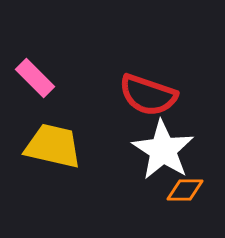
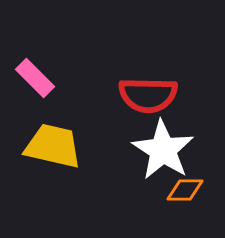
red semicircle: rotated 18 degrees counterclockwise
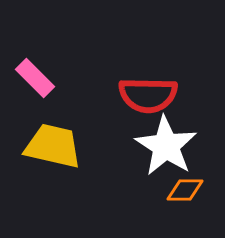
white star: moved 3 px right, 4 px up
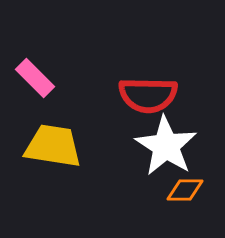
yellow trapezoid: rotated 4 degrees counterclockwise
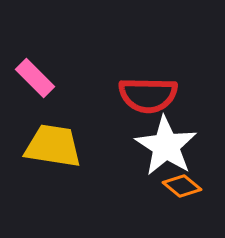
orange diamond: moved 3 px left, 4 px up; rotated 39 degrees clockwise
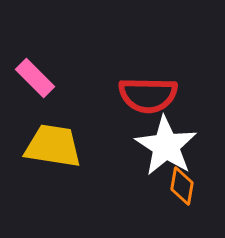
orange diamond: rotated 60 degrees clockwise
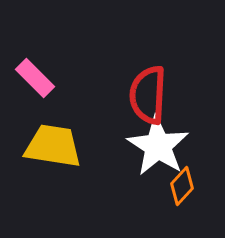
red semicircle: rotated 92 degrees clockwise
white star: moved 8 px left
orange diamond: rotated 33 degrees clockwise
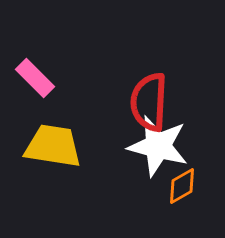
red semicircle: moved 1 px right, 7 px down
white star: rotated 18 degrees counterclockwise
orange diamond: rotated 18 degrees clockwise
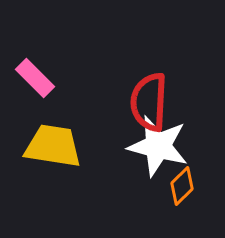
orange diamond: rotated 15 degrees counterclockwise
